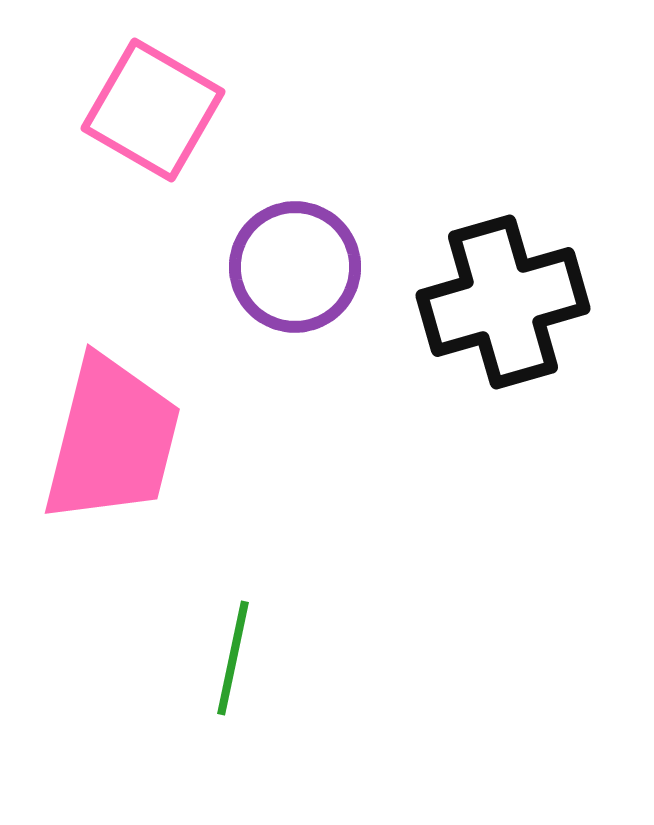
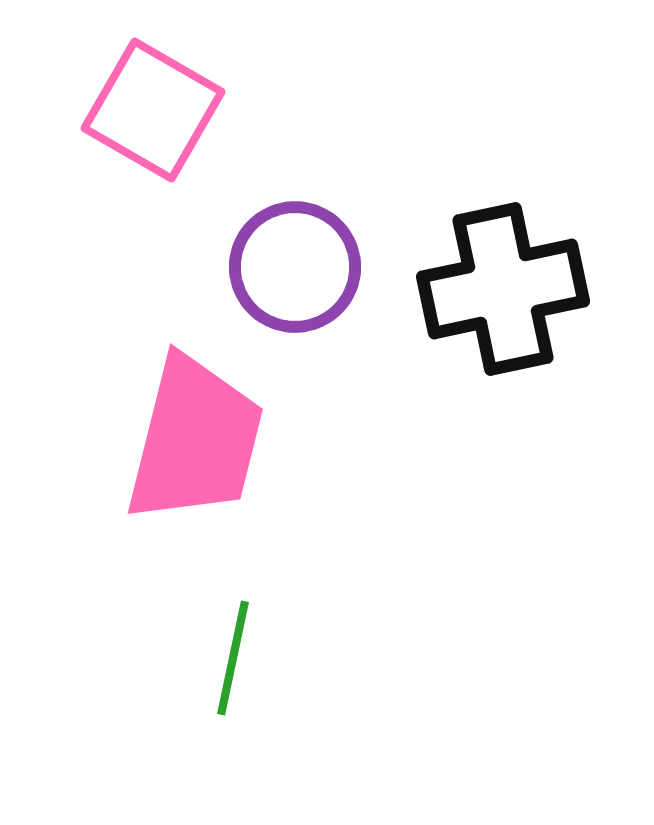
black cross: moved 13 px up; rotated 4 degrees clockwise
pink trapezoid: moved 83 px right
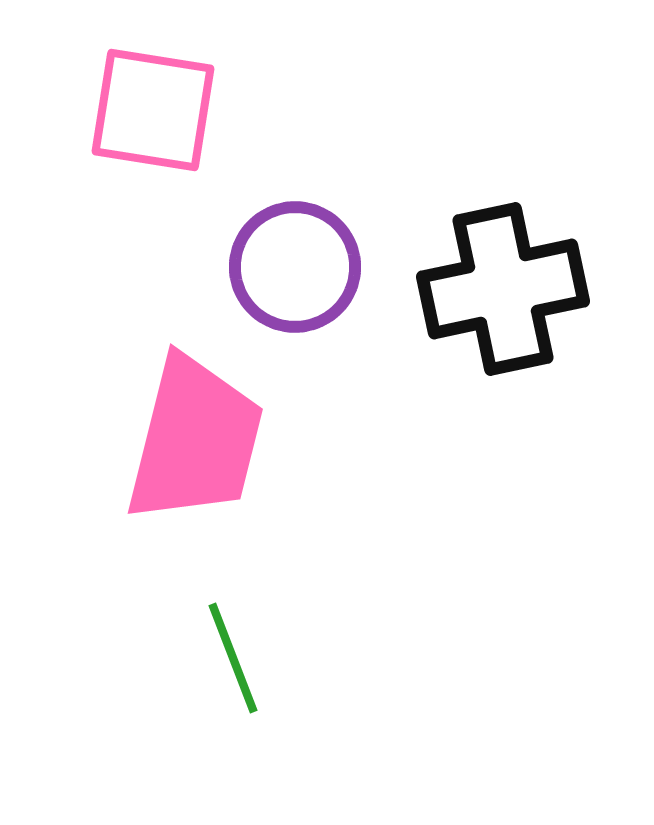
pink square: rotated 21 degrees counterclockwise
green line: rotated 33 degrees counterclockwise
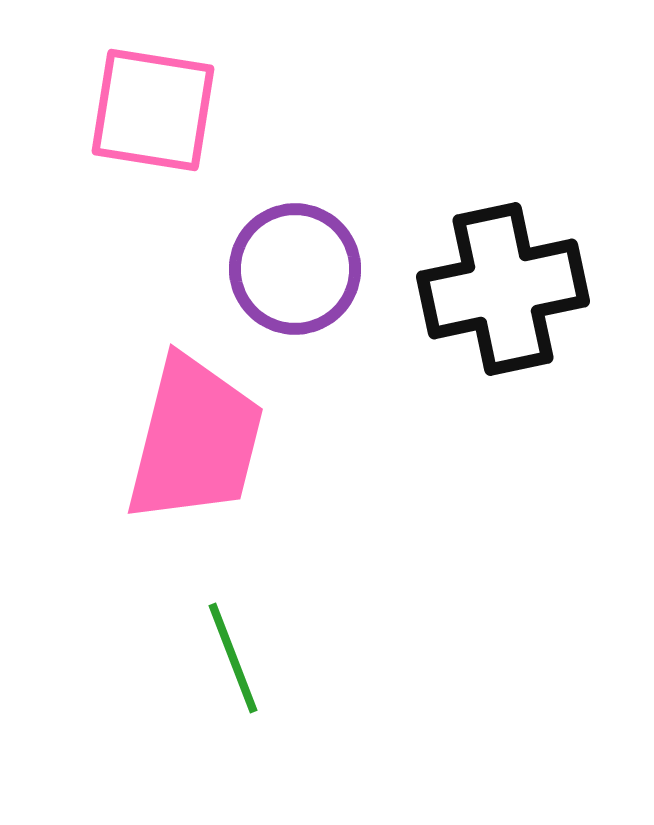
purple circle: moved 2 px down
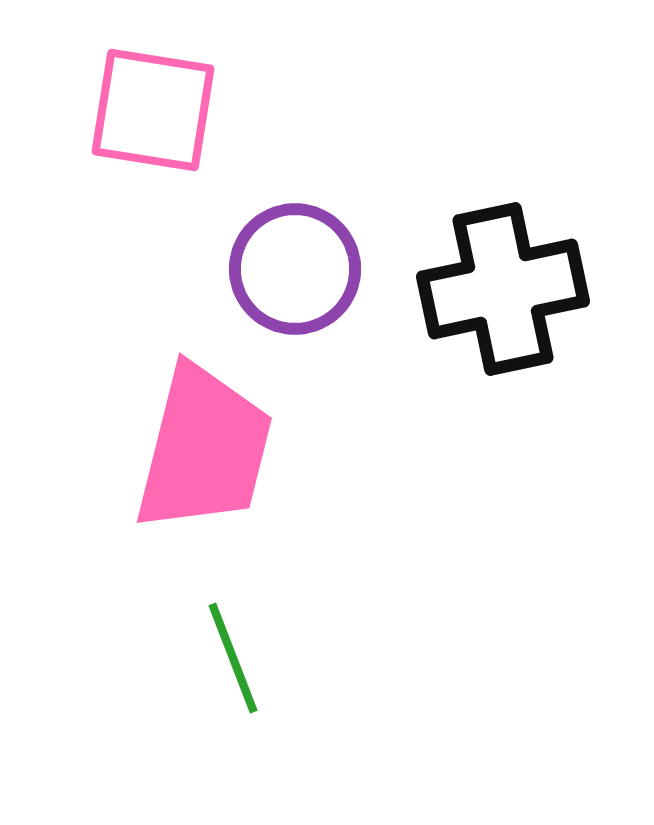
pink trapezoid: moved 9 px right, 9 px down
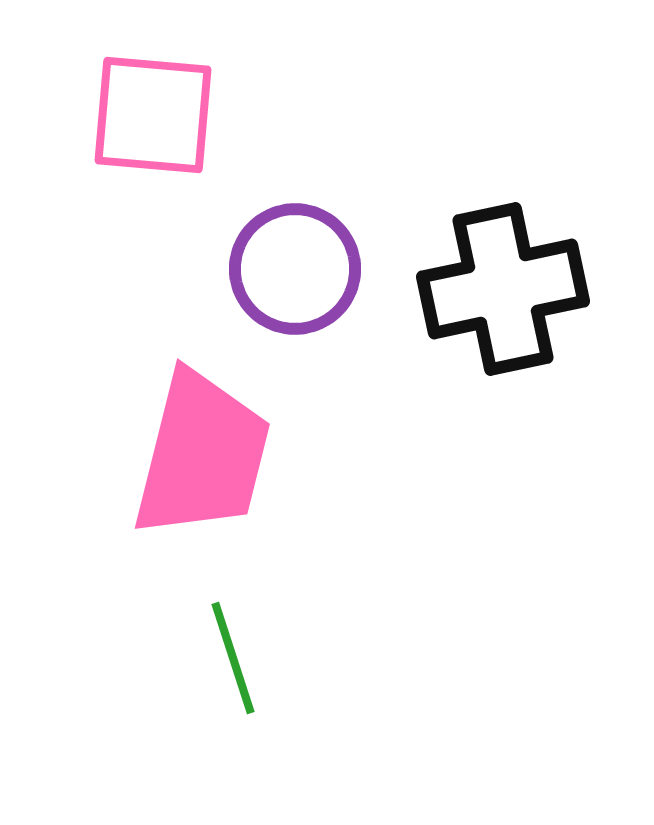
pink square: moved 5 px down; rotated 4 degrees counterclockwise
pink trapezoid: moved 2 px left, 6 px down
green line: rotated 3 degrees clockwise
